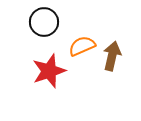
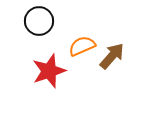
black circle: moved 5 px left, 1 px up
brown arrow: rotated 28 degrees clockwise
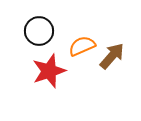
black circle: moved 10 px down
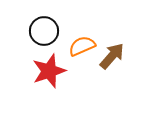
black circle: moved 5 px right
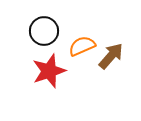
brown arrow: moved 1 px left
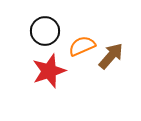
black circle: moved 1 px right
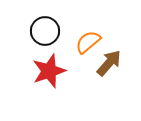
orange semicircle: moved 6 px right, 4 px up; rotated 16 degrees counterclockwise
brown arrow: moved 2 px left, 7 px down
